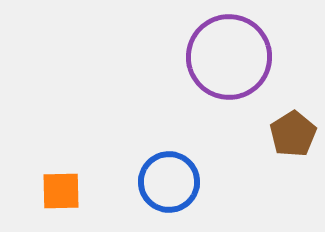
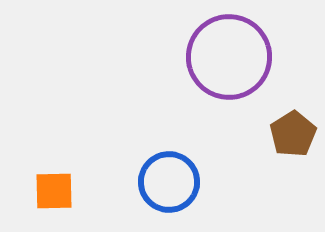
orange square: moved 7 px left
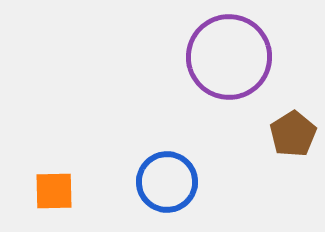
blue circle: moved 2 px left
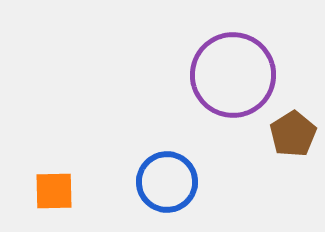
purple circle: moved 4 px right, 18 px down
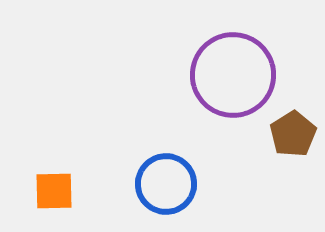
blue circle: moved 1 px left, 2 px down
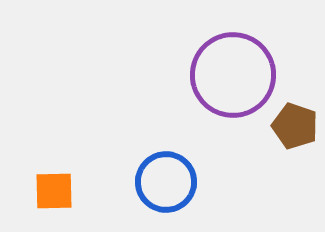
brown pentagon: moved 2 px right, 8 px up; rotated 21 degrees counterclockwise
blue circle: moved 2 px up
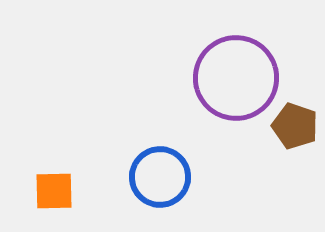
purple circle: moved 3 px right, 3 px down
blue circle: moved 6 px left, 5 px up
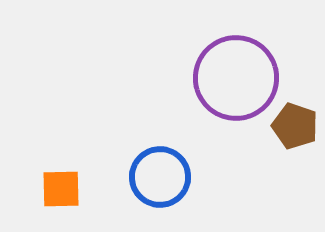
orange square: moved 7 px right, 2 px up
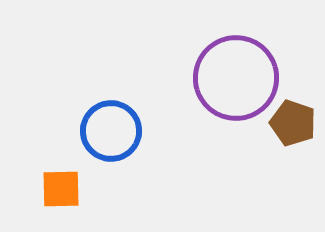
brown pentagon: moved 2 px left, 3 px up
blue circle: moved 49 px left, 46 px up
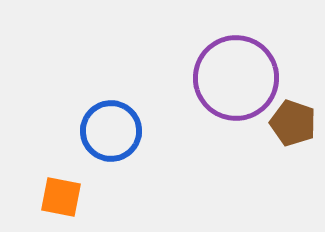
orange square: moved 8 px down; rotated 12 degrees clockwise
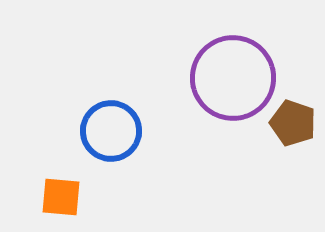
purple circle: moved 3 px left
orange square: rotated 6 degrees counterclockwise
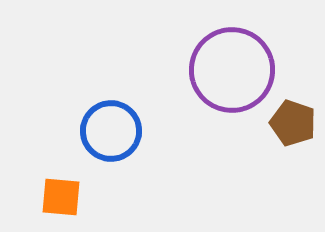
purple circle: moved 1 px left, 8 px up
